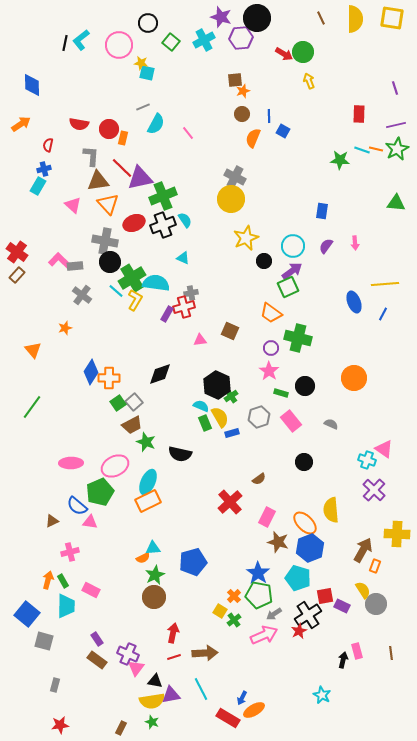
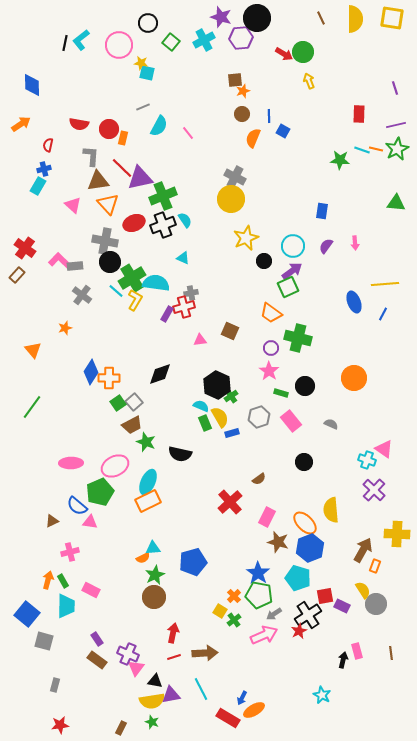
cyan semicircle at (156, 124): moved 3 px right, 2 px down
red cross at (17, 252): moved 8 px right, 4 px up
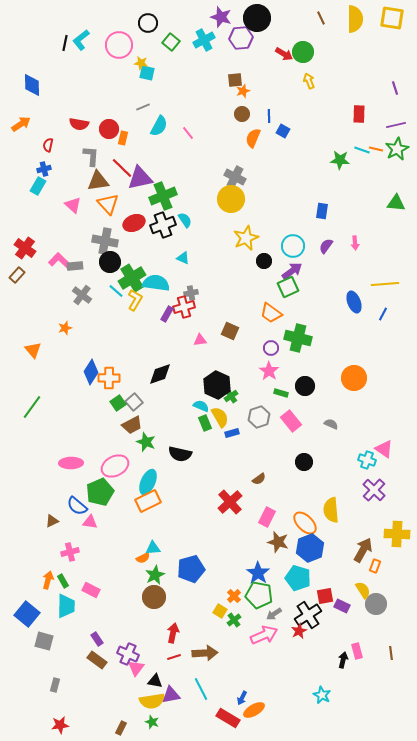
blue pentagon at (193, 562): moved 2 px left, 7 px down
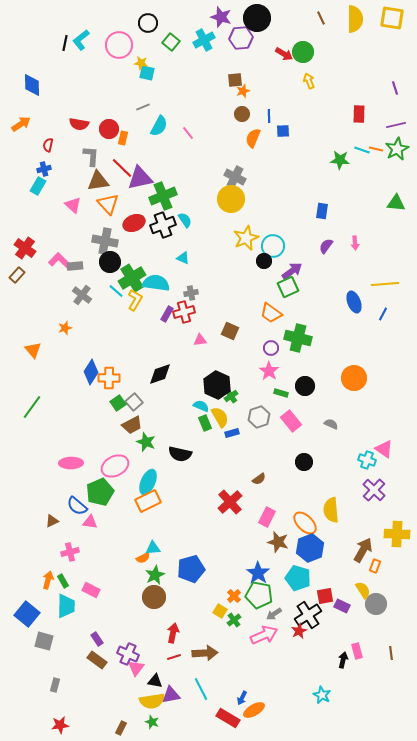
blue square at (283, 131): rotated 32 degrees counterclockwise
cyan circle at (293, 246): moved 20 px left
red cross at (184, 307): moved 5 px down
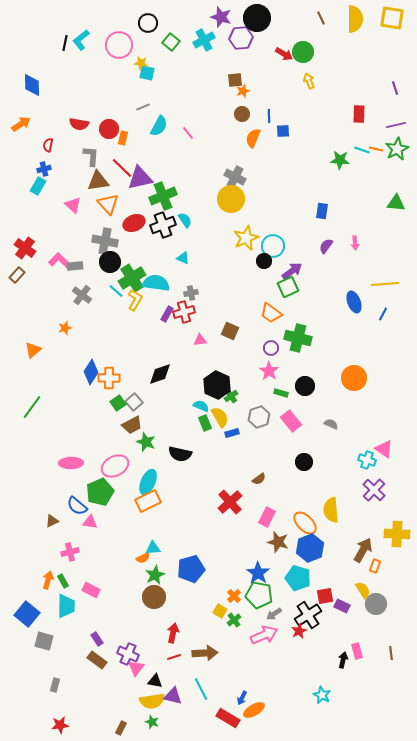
orange triangle at (33, 350): rotated 30 degrees clockwise
purple triangle at (171, 695): moved 2 px right, 1 px down; rotated 24 degrees clockwise
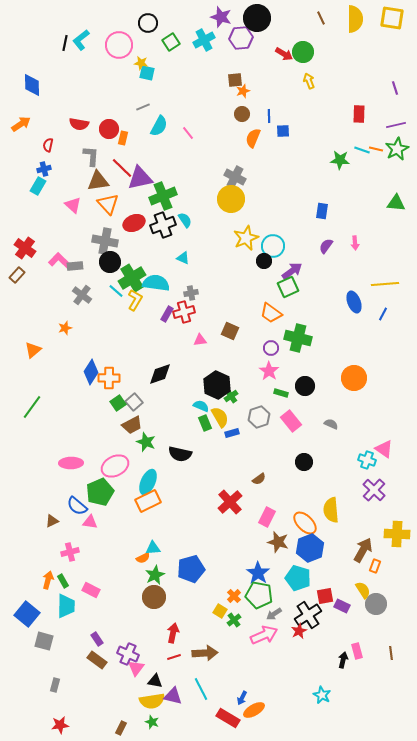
green square at (171, 42): rotated 18 degrees clockwise
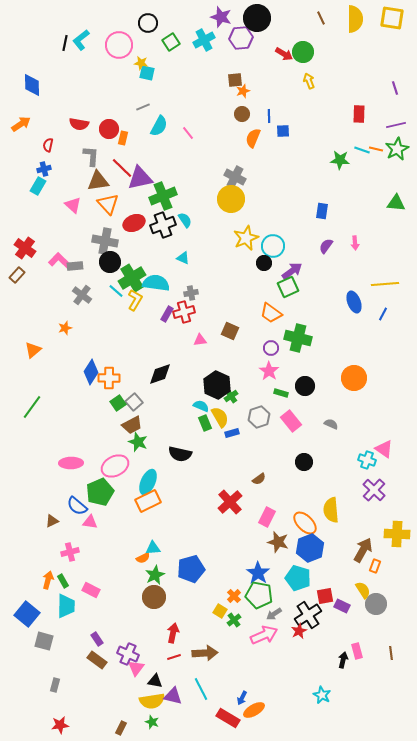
black circle at (264, 261): moved 2 px down
green star at (146, 442): moved 8 px left
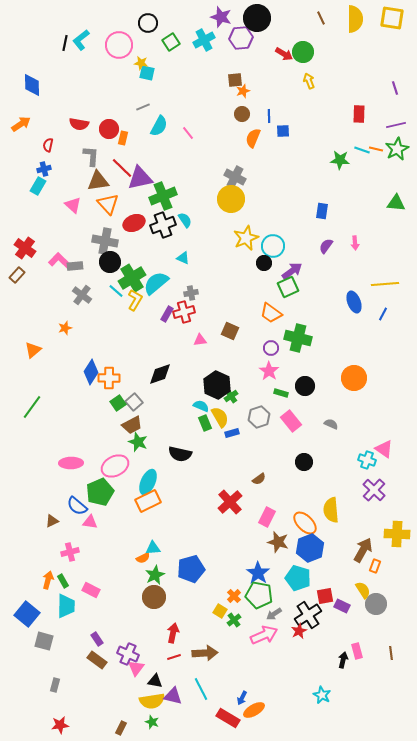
cyan semicircle at (156, 283): rotated 48 degrees counterclockwise
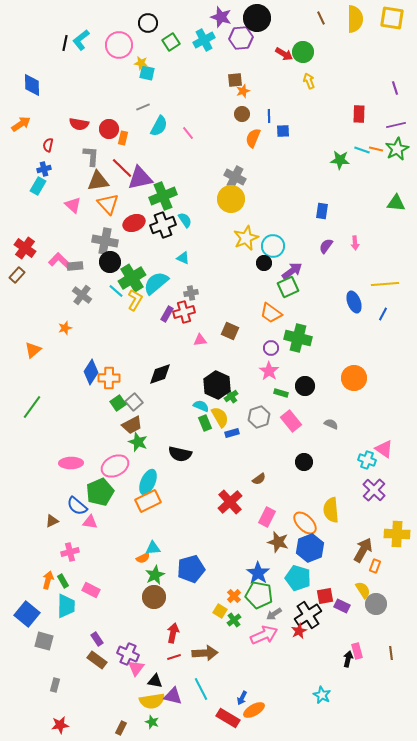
black arrow at (343, 660): moved 5 px right, 1 px up
